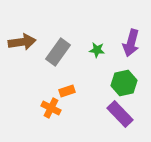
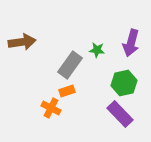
gray rectangle: moved 12 px right, 13 px down
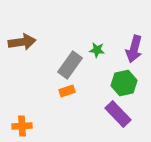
purple arrow: moved 3 px right, 6 px down
orange cross: moved 29 px left, 18 px down; rotated 30 degrees counterclockwise
purple rectangle: moved 2 px left
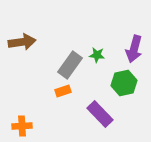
green star: moved 5 px down
orange rectangle: moved 4 px left
purple rectangle: moved 18 px left
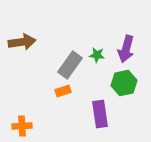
purple arrow: moved 8 px left
purple rectangle: rotated 36 degrees clockwise
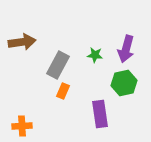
green star: moved 2 px left
gray rectangle: moved 12 px left; rotated 8 degrees counterclockwise
orange rectangle: rotated 49 degrees counterclockwise
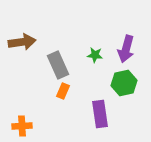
gray rectangle: rotated 52 degrees counterclockwise
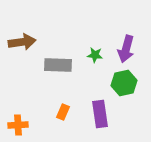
gray rectangle: rotated 64 degrees counterclockwise
orange rectangle: moved 21 px down
orange cross: moved 4 px left, 1 px up
